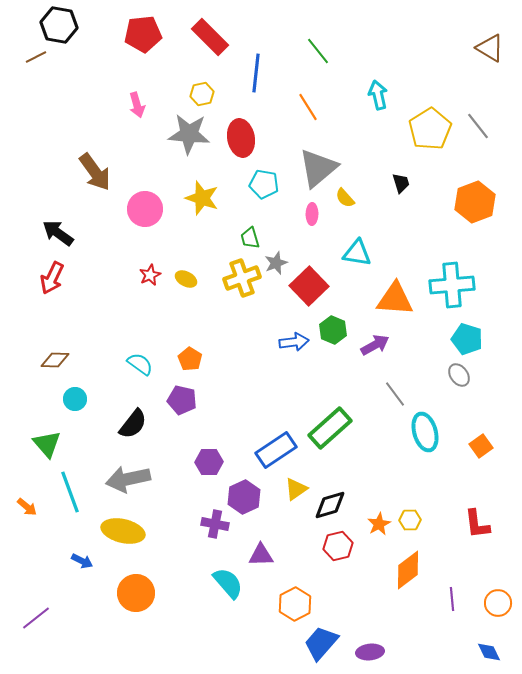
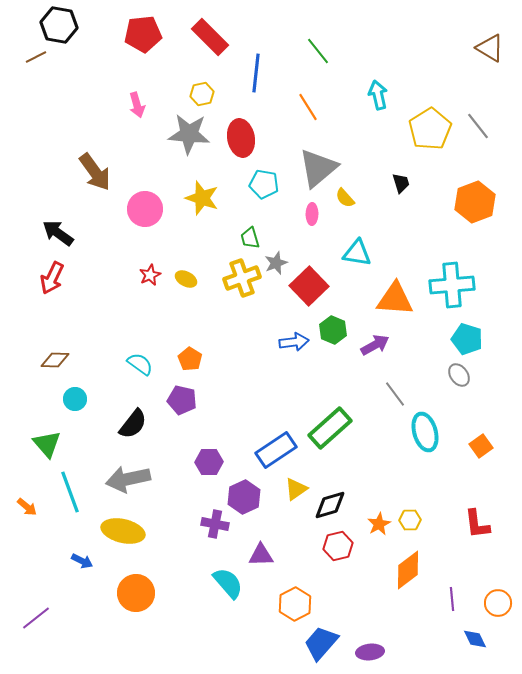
blue diamond at (489, 652): moved 14 px left, 13 px up
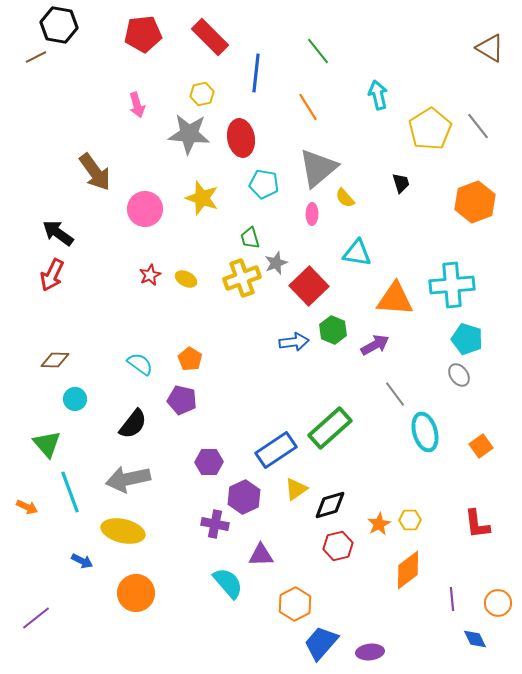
red arrow at (52, 278): moved 3 px up
orange arrow at (27, 507): rotated 15 degrees counterclockwise
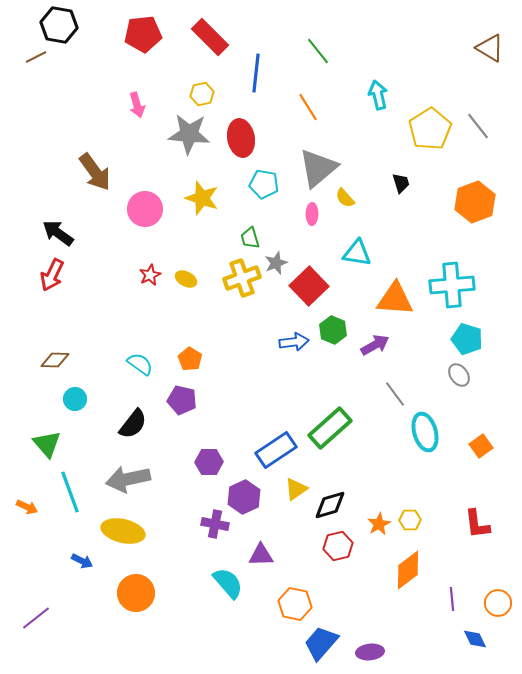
orange hexagon at (295, 604): rotated 20 degrees counterclockwise
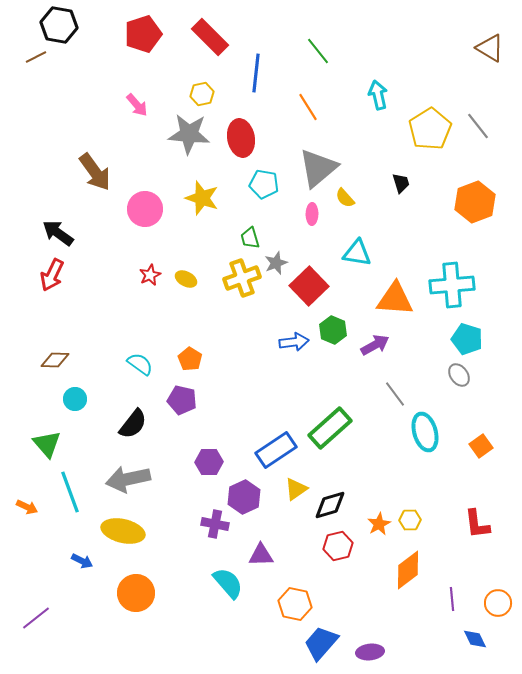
red pentagon at (143, 34): rotated 12 degrees counterclockwise
pink arrow at (137, 105): rotated 25 degrees counterclockwise
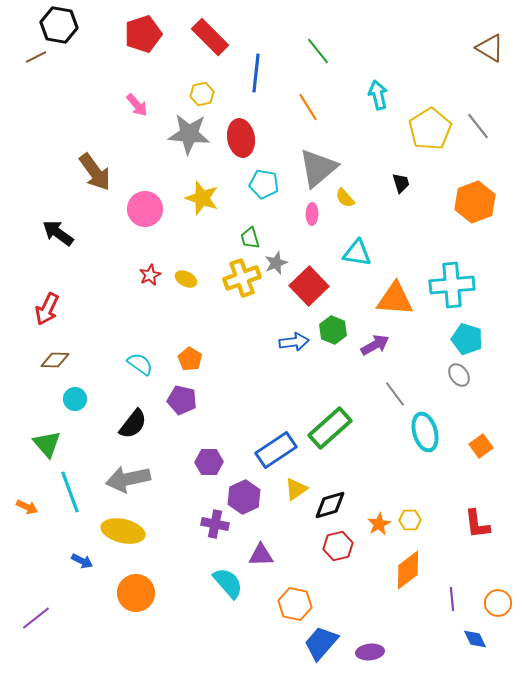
red arrow at (52, 275): moved 5 px left, 34 px down
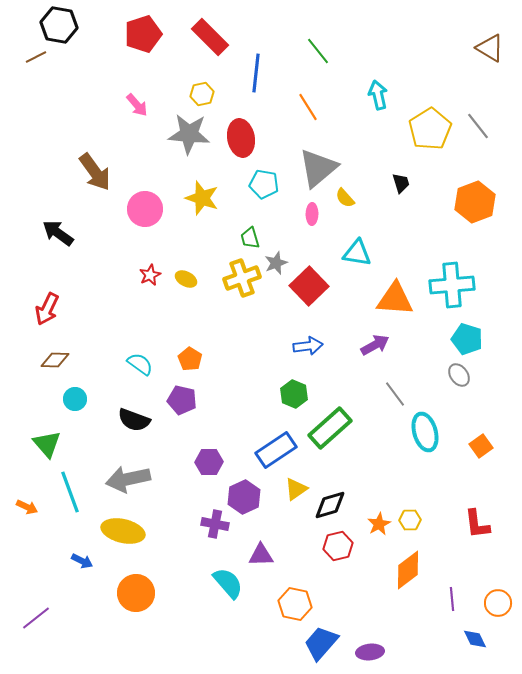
green hexagon at (333, 330): moved 39 px left, 64 px down
blue arrow at (294, 342): moved 14 px right, 4 px down
black semicircle at (133, 424): moved 1 px right, 4 px up; rotated 72 degrees clockwise
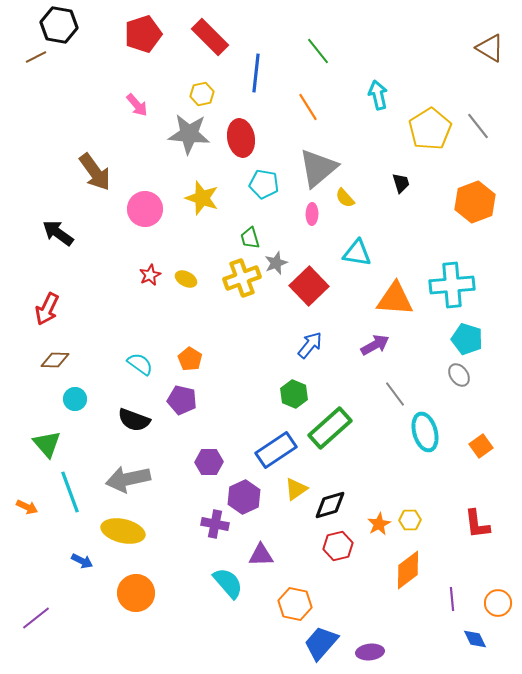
blue arrow at (308, 346): moved 2 px right, 1 px up; rotated 44 degrees counterclockwise
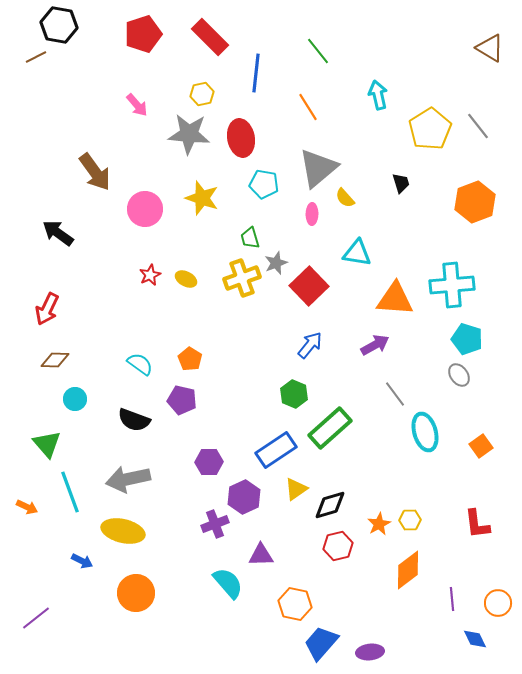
purple cross at (215, 524): rotated 32 degrees counterclockwise
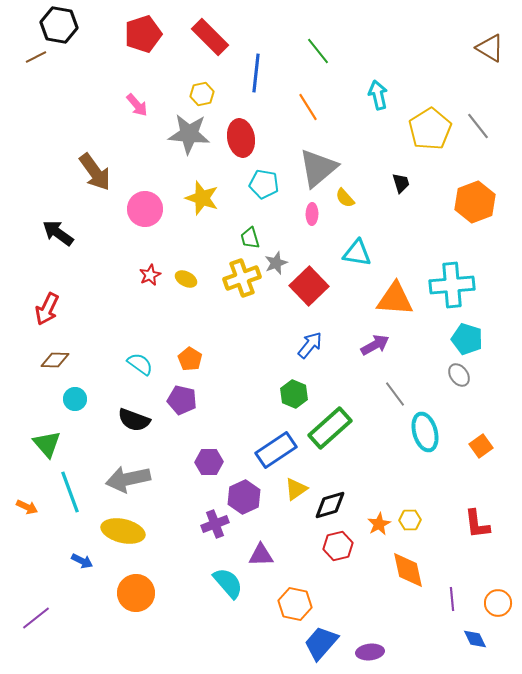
orange diamond at (408, 570): rotated 66 degrees counterclockwise
